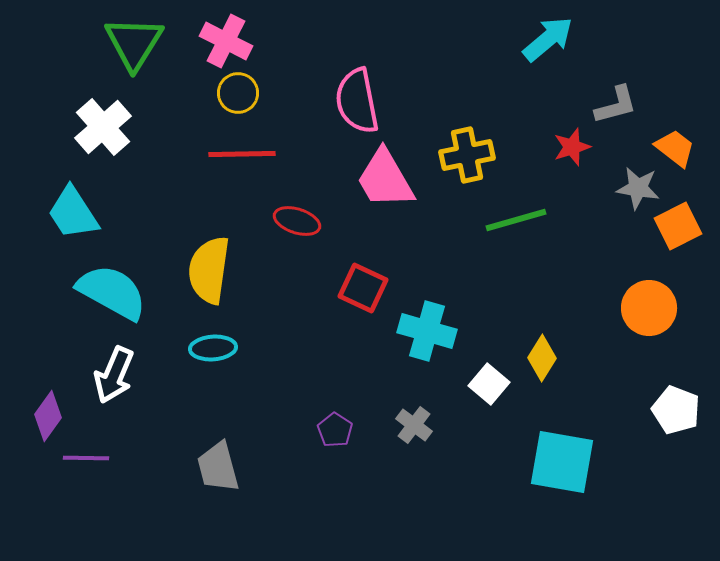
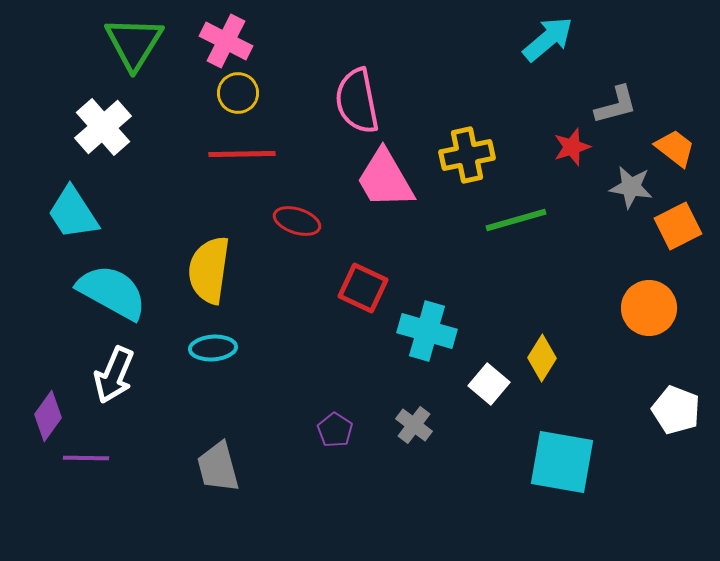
gray star: moved 7 px left, 1 px up
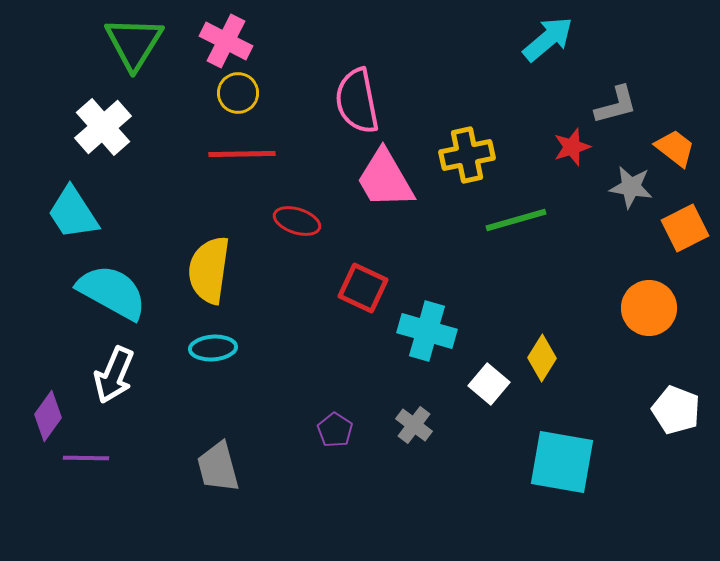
orange square: moved 7 px right, 2 px down
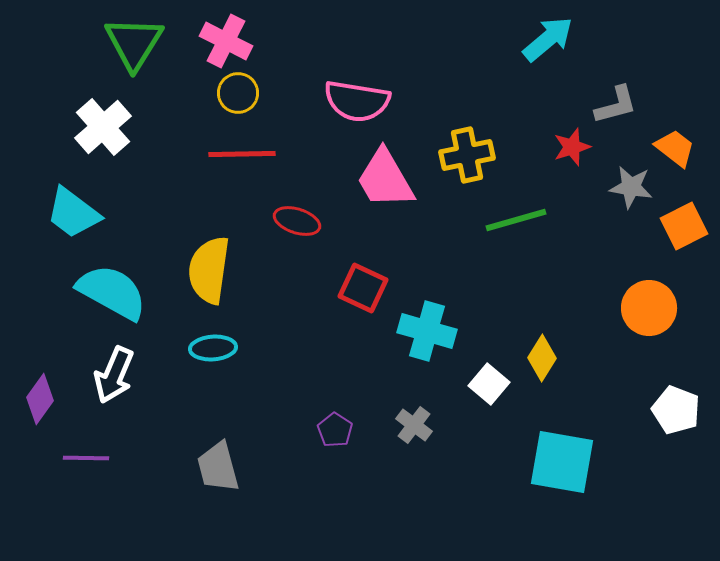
pink semicircle: rotated 70 degrees counterclockwise
cyan trapezoid: rotated 20 degrees counterclockwise
orange square: moved 1 px left, 2 px up
purple diamond: moved 8 px left, 17 px up
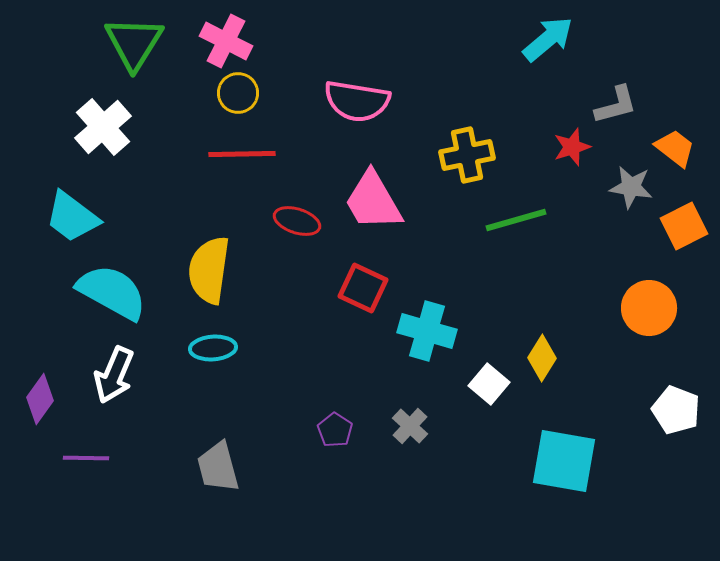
pink trapezoid: moved 12 px left, 22 px down
cyan trapezoid: moved 1 px left, 4 px down
gray cross: moved 4 px left, 1 px down; rotated 6 degrees clockwise
cyan square: moved 2 px right, 1 px up
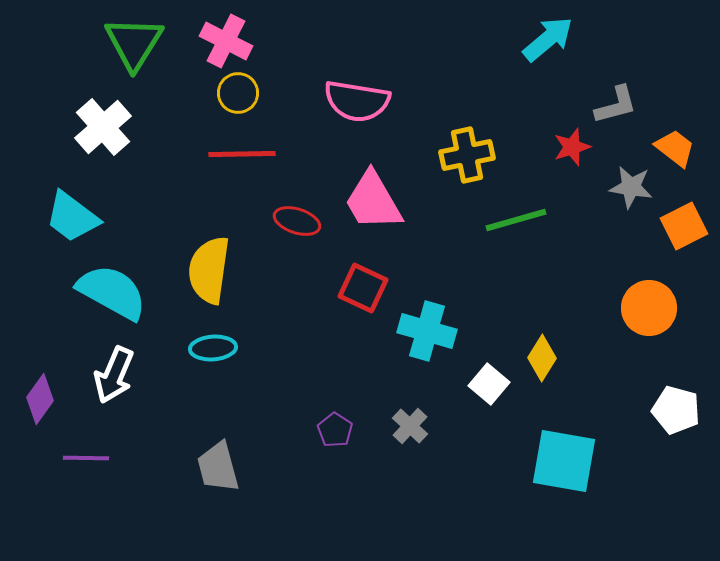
white pentagon: rotated 6 degrees counterclockwise
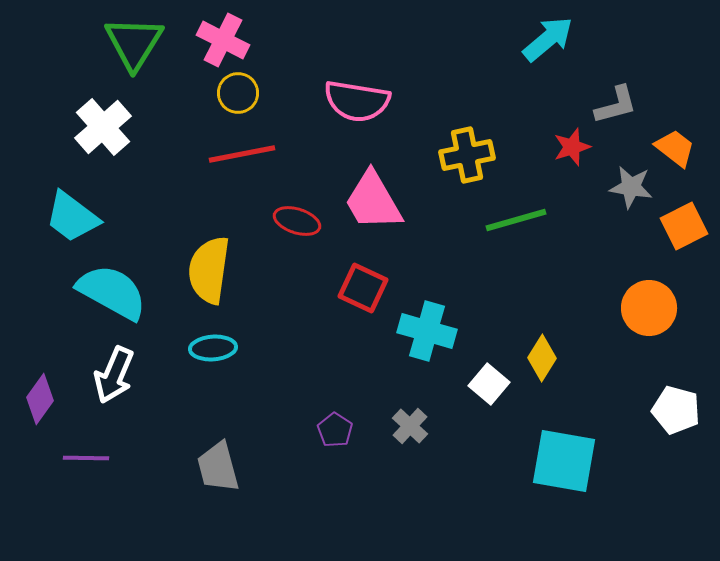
pink cross: moved 3 px left, 1 px up
red line: rotated 10 degrees counterclockwise
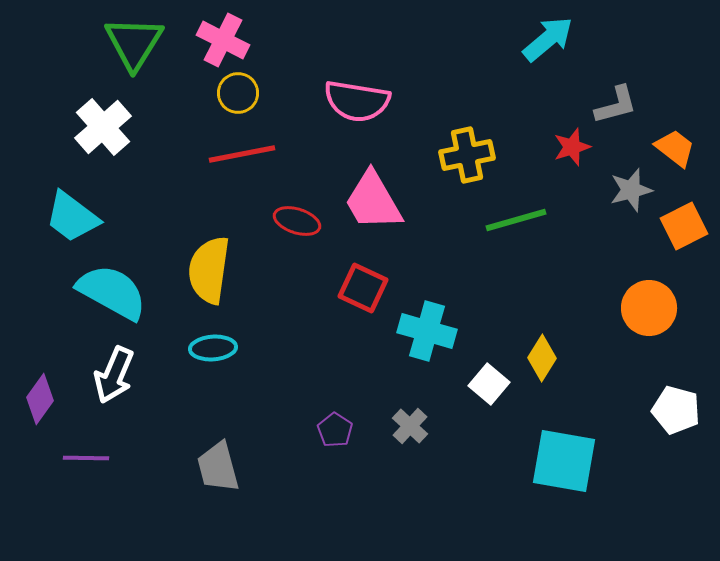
gray star: moved 3 px down; rotated 24 degrees counterclockwise
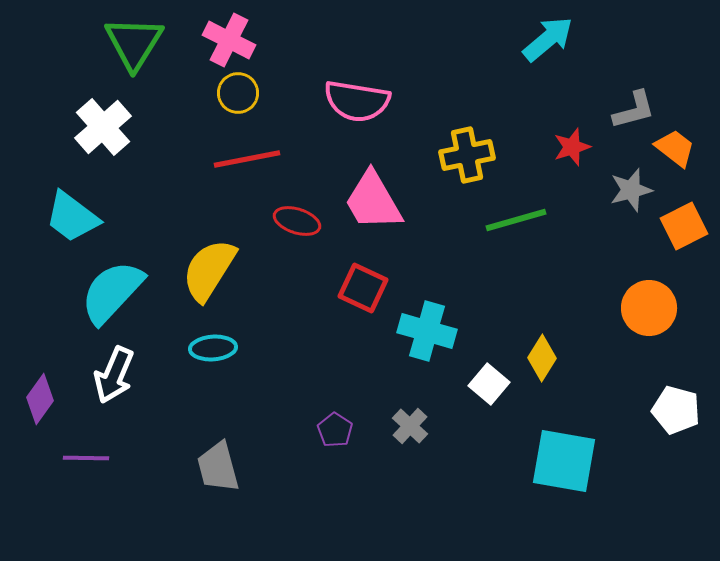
pink cross: moved 6 px right
gray L-shape: moved 18 px right, 5 px down
red line: moved 5 px right, 5 px down
yellow semicircle: rotated 24 degrees clockwise
cyan semicircle: rotated 76 degrees counterclockwise
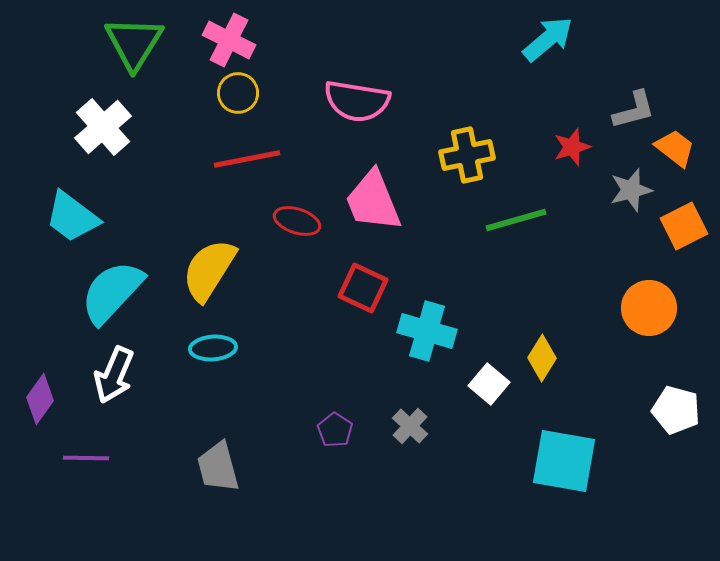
pink trapezoid: rotated 8 degrees clockwise
